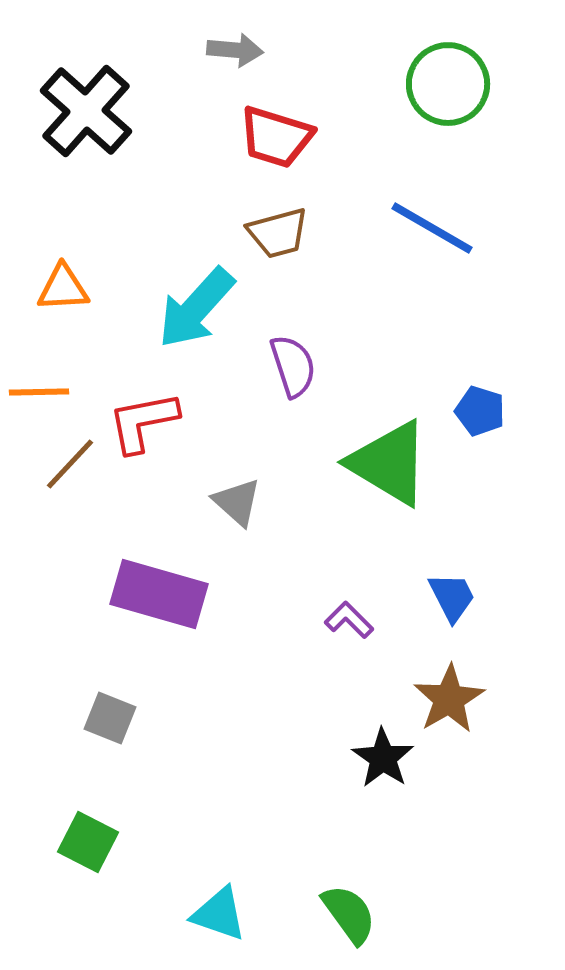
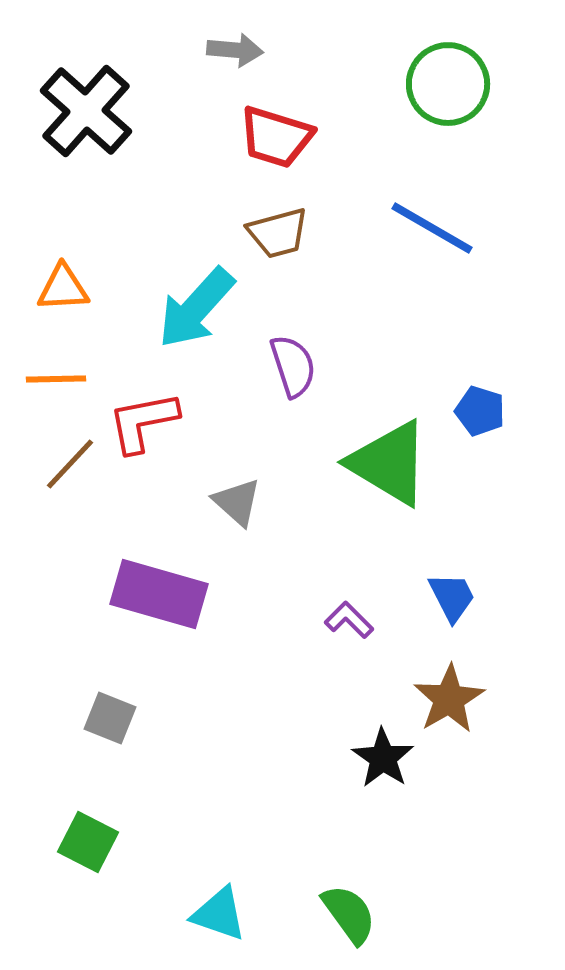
orange line: moved 17 px right, 13 px up
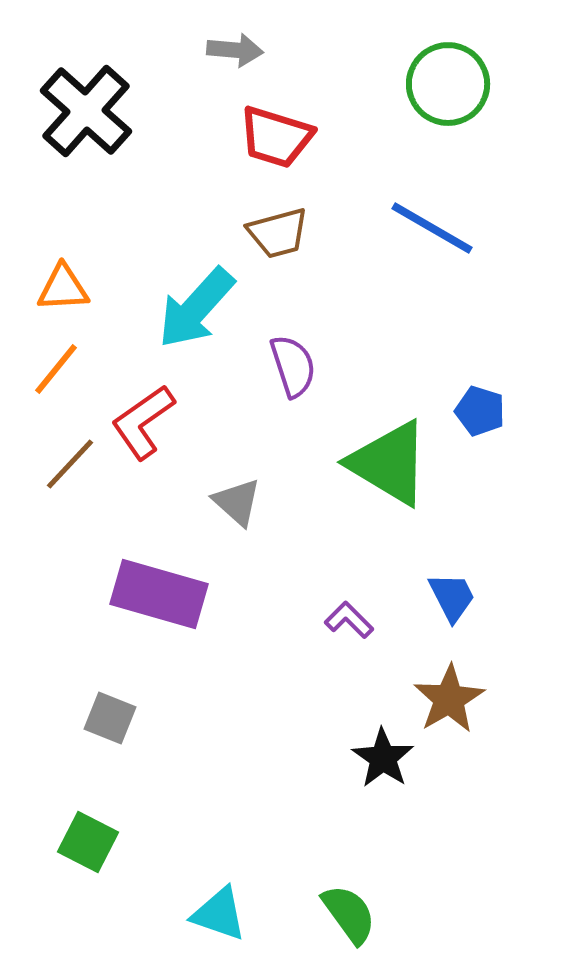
orange line: moved 10 px up; rotated 50 degrees counterclockwise
red L-shape: rotated 24 degrees counterclockwise
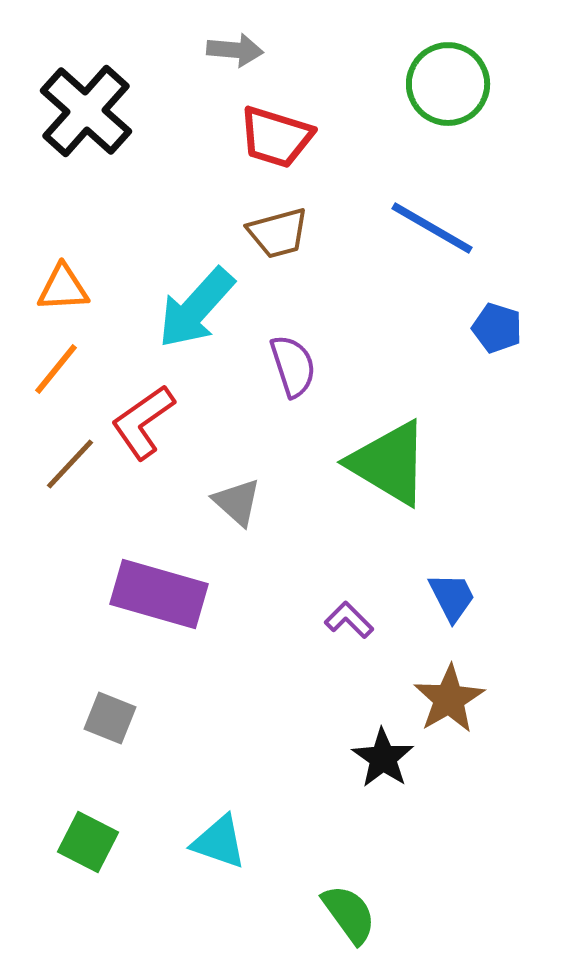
blue pentagon: moved 17 px right, 83 px up
cyan triangle: moved 72 px up
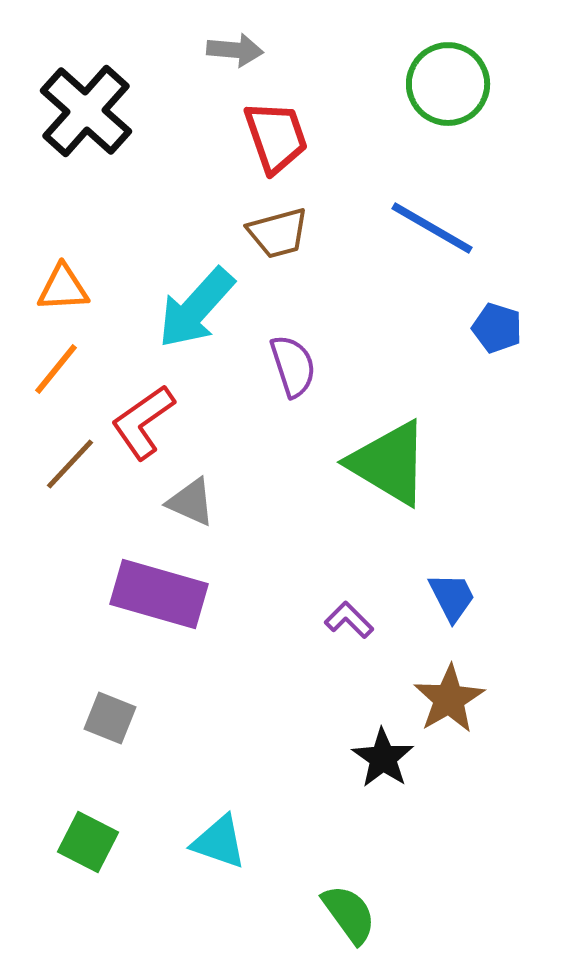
red trapezoid: rotated 126 degrees counterclockwise
gray triangle: moved 46 px left; rotated 18 degrees counterclockwise
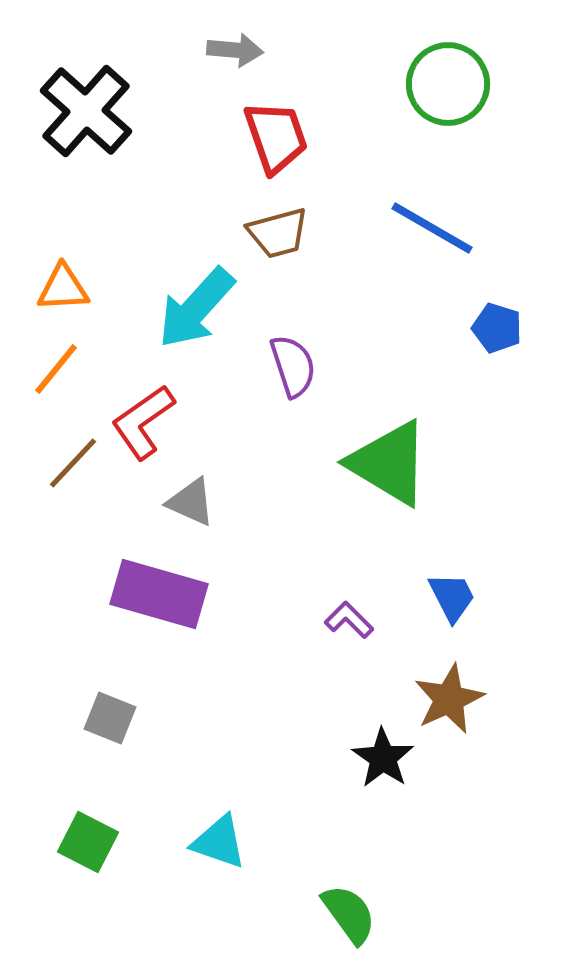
brown line: moved 3 px right, 1 px up
brown star: rotated 6 degrees clockwise
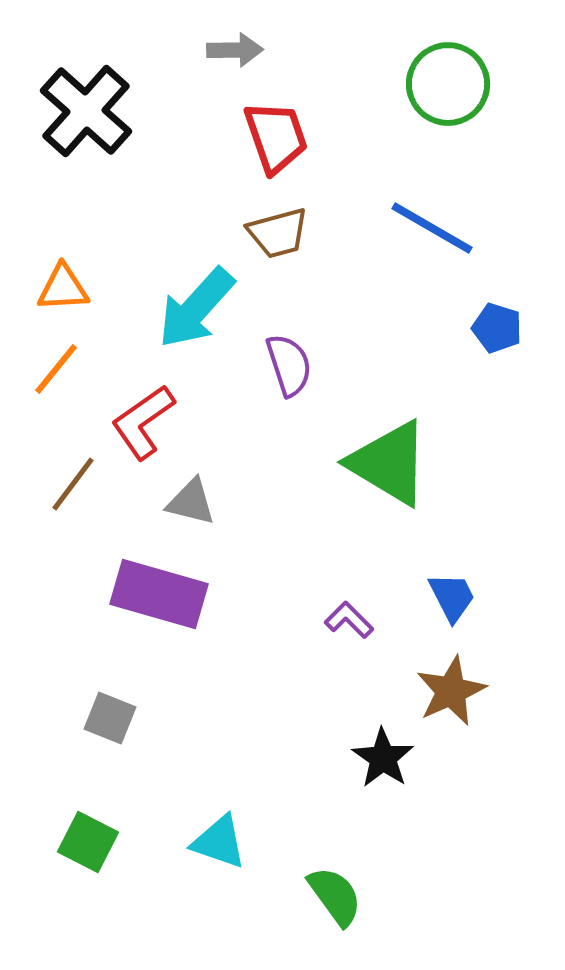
gray arrow: rotated 6 degrees counterclockwise
purple semicircle: moved 4 px left, 1 px up
brown line: moved 21 px down; rotated 6 degrees counterclockwise
gray triangle: rotated 10 degrees counterclockwise
brown star: moved 2 px right, 8 px up
green semicircle: moved 14 px left, 18 px up
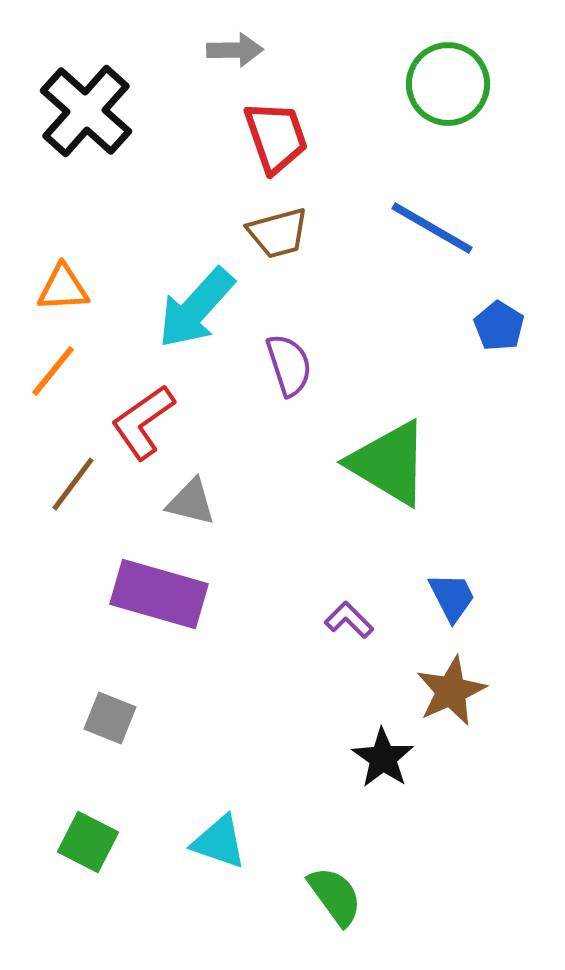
blue pentagon: moved 2 px right, 2 px up; rotated 15 degrees clockwise
orange line: moved 3 px left, 2 px down
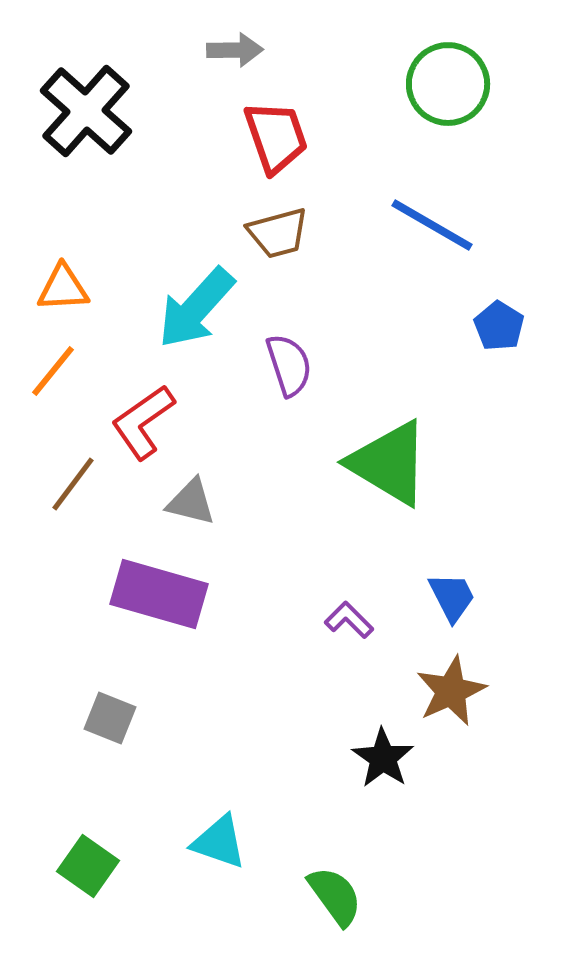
blue line: moved 3 px up
green square: moved 24 px down; rotated 8 degrees clockwise
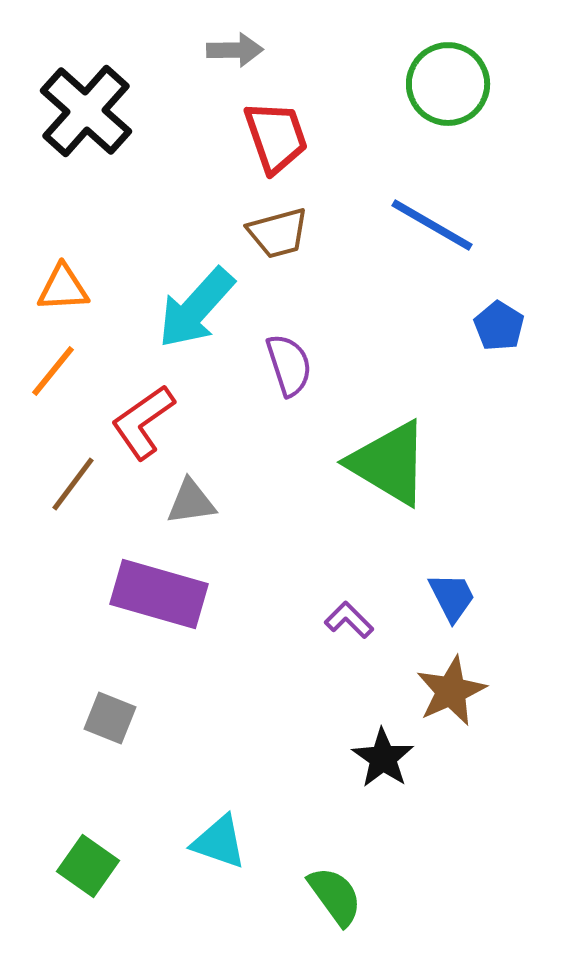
gray triangle: rotated 22 degrees counterclockwise
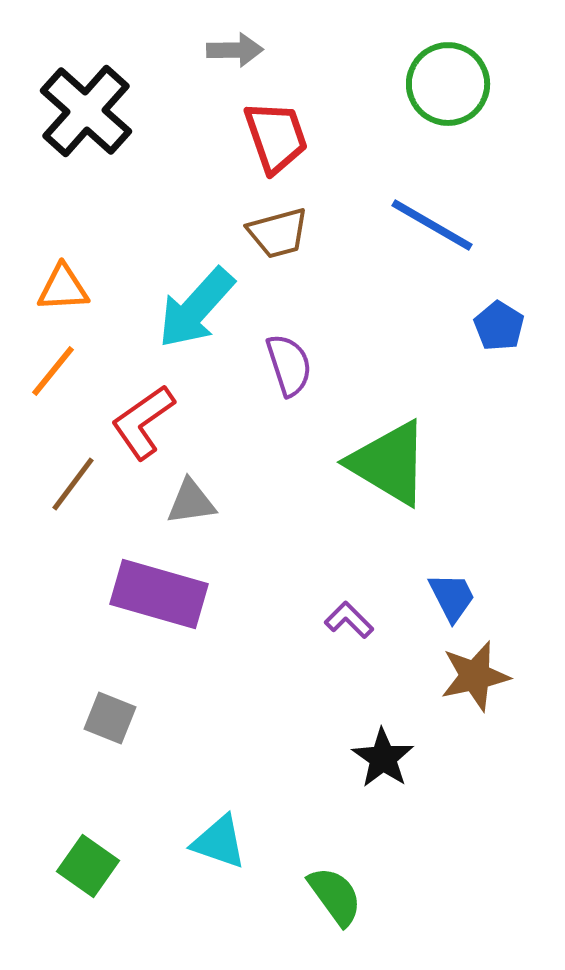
brown star: moved 24 px right, 15 px up; rotated 12 degrees clockwise
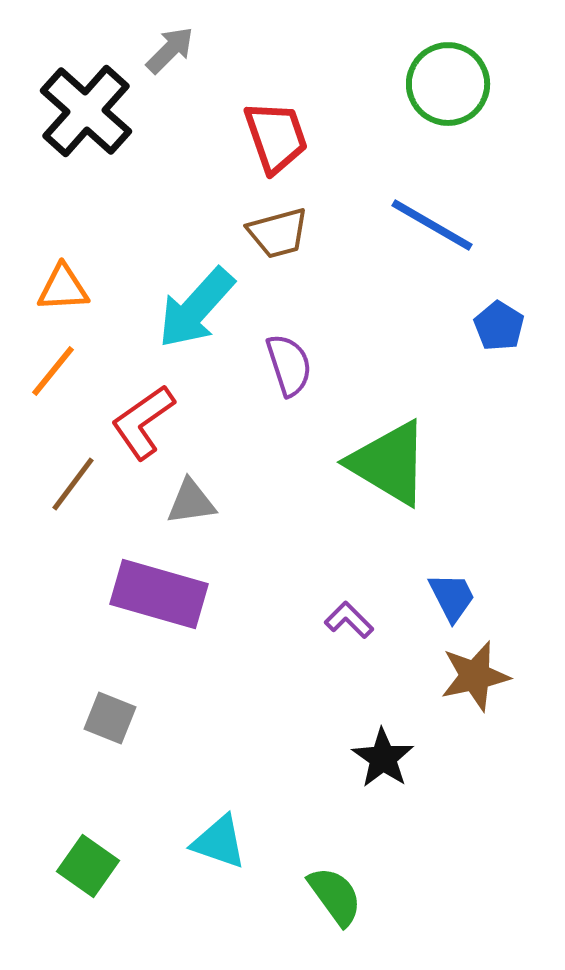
gray arrow: moved 65 px left; rotated 44 degrees counterclockwise
